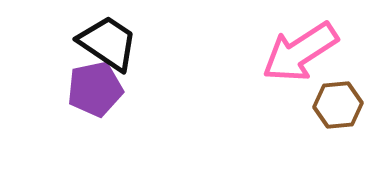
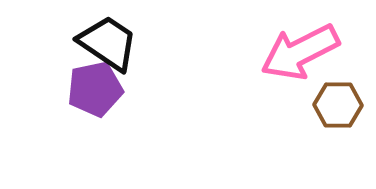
pink arrow: rotated 6 degrees clockwise
brown hexagon: rotated 6 degrees clockwise
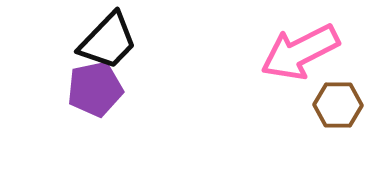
black trapezoid: moved 2 px up; rotated 100 degrees clockwise
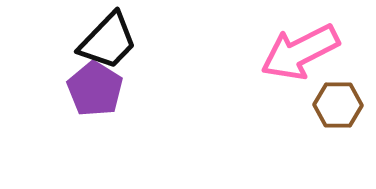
purple pentagon: rotated 28 degrees counterclockwise
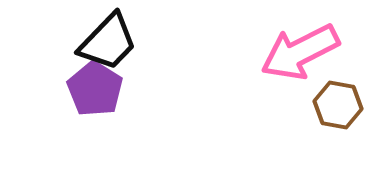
black trapezoid: moved 1 px down
brown hexagon: rotated 9 degrees clockwise
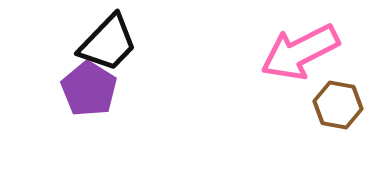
black trapezoid: moved 1 px down
purple pentagon: moved 6 px left
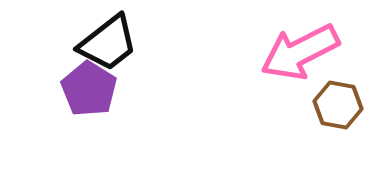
black trapezoid: rotated 8 degrees clockwise
